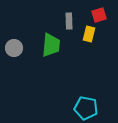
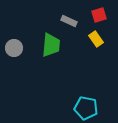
gray rectangle: rotated 63 degrees counterclockwise
yellow rectangle: moved 7 px right, 5 px down; rotated 49 degrees counterclockwise
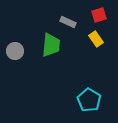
gray rectangle: moved 1 px left, 1 px down
gray circle: moved 1 px right, 3 px down
cyan pentagon: moved 3 px right, 8 px up; rotated 20 degrees clockwise
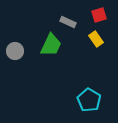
green trapezoid: rotated 20 degrees clockwise
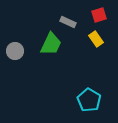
green trapezoid: moved 1 px up
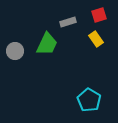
gray rectangle: rotated 42 degrees counterclockwise
green trapezoid: moved 4 px left
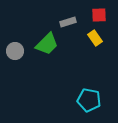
red square: rotated 14 degrees clockwise
yellow rectangle: moved 1 px left, 1 px up
green trapezoid: rotated 20 degrees clockwise
cyan pentagon: rotated 20 degrees counterclockwise
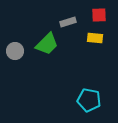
yellow rectangle: rotated 49 degrees counterclockwise
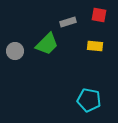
red square: rotated 14 degrees clockwise
yellow rectangle: moved 8 px down
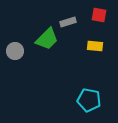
green trapezoid: moved 5 px up
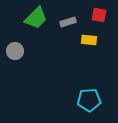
green trapezoid: moved 11 px left, 21 px up
yellow rectangle: moved 6 px left, 6 px up
cyan pentagon: rotated 15 degrees counterclockwise
